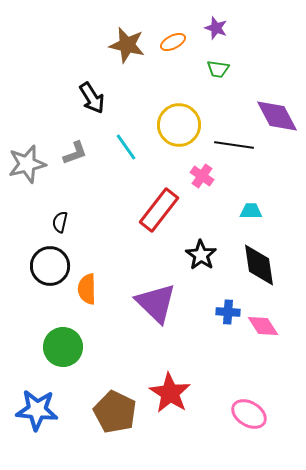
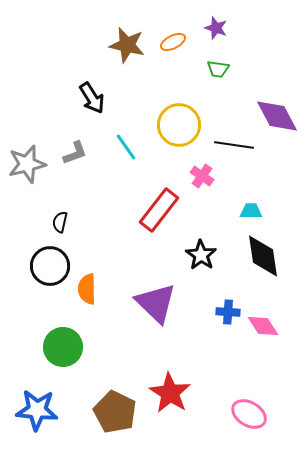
black diamond: moved 4 px right, 9 px up
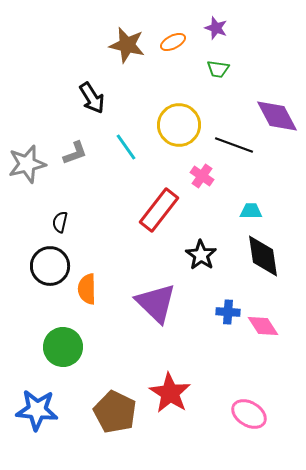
black line: rotated 12 degrees clockwise
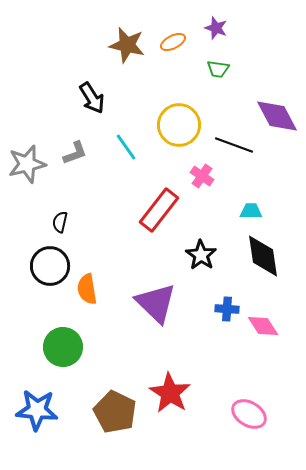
orange semicircle: rotated 8 degrees counterclockwise
blue cross: moved 1 px left, 3 px up
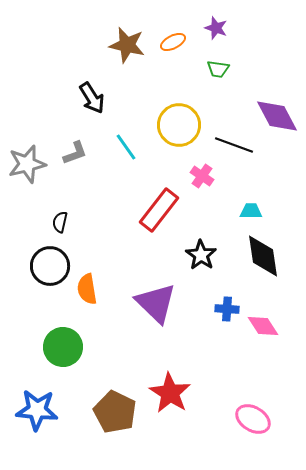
pink ellipse: moved 4 px right, 5 px down
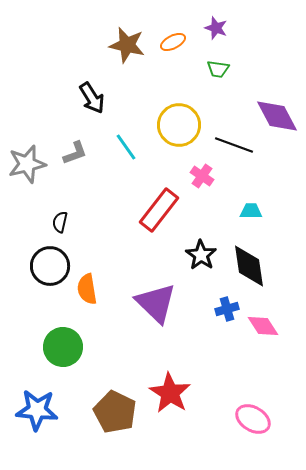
black diamond: moved 14 px left, 10 px down
blue cross: rotated 20 degrees counterclockwise
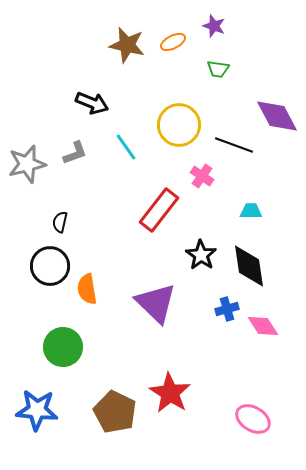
purple star: moved 2 px left, 2 px up
black arrow: moved 5 px down; rotated 36 degrees counterclockwise
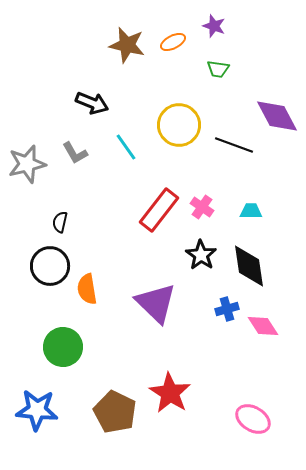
gray L-shape: rotated 80 degrees clockwise
pink cross: moved 31 px down
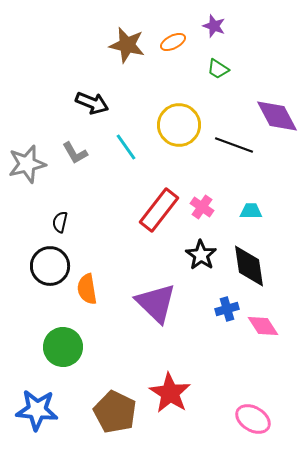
green trapezoid: rotated 25 degrees clockwise
